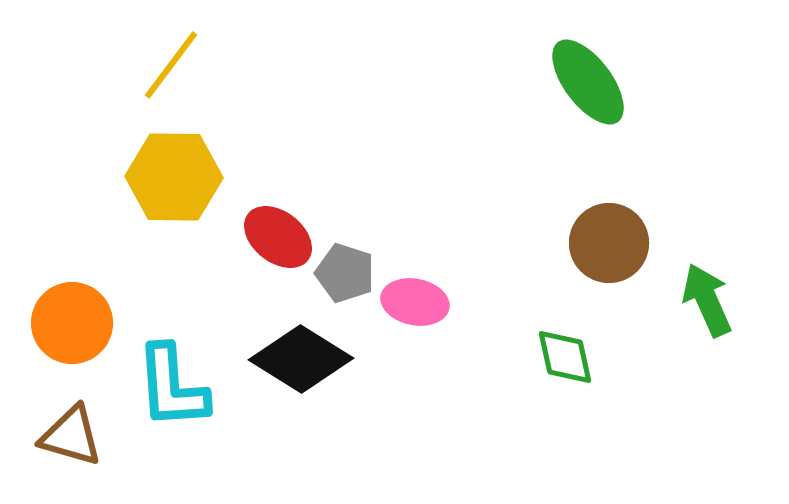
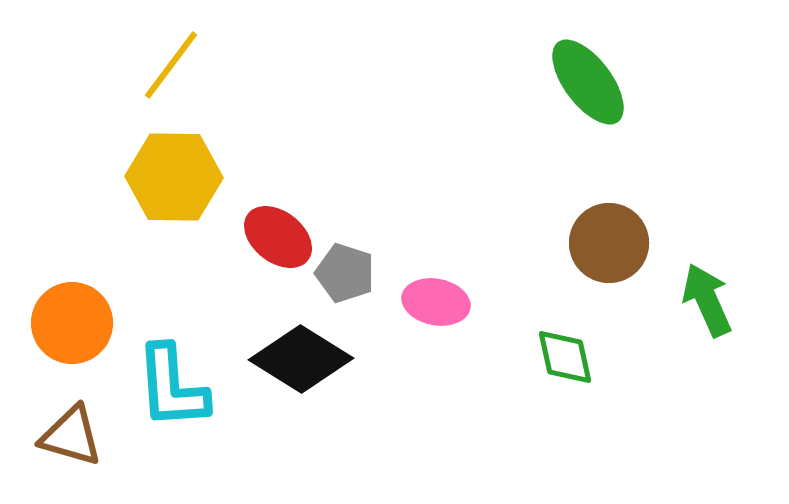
pink ellipse: moved 21 px right
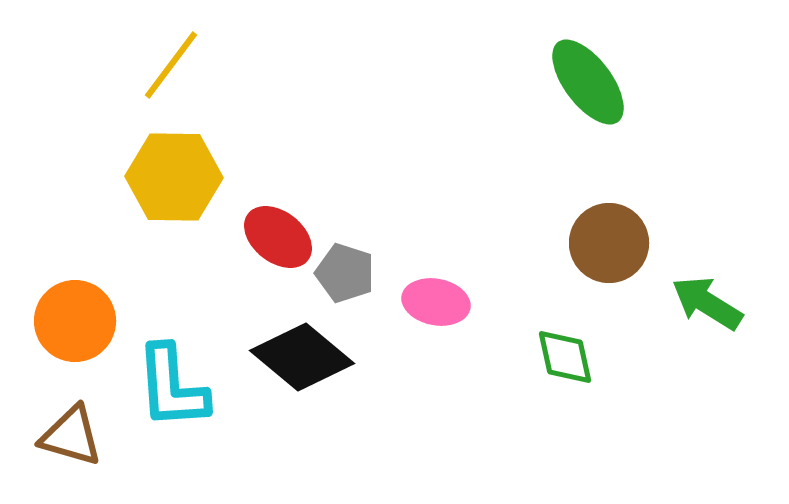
green arrow: moved 3 px down; rotated 34 degrees counterclockwise
orange circle: moved 3 px right, 2 px up
black diamond: moved 1 px right, 2 px up; rotated 8 degrees clockwise
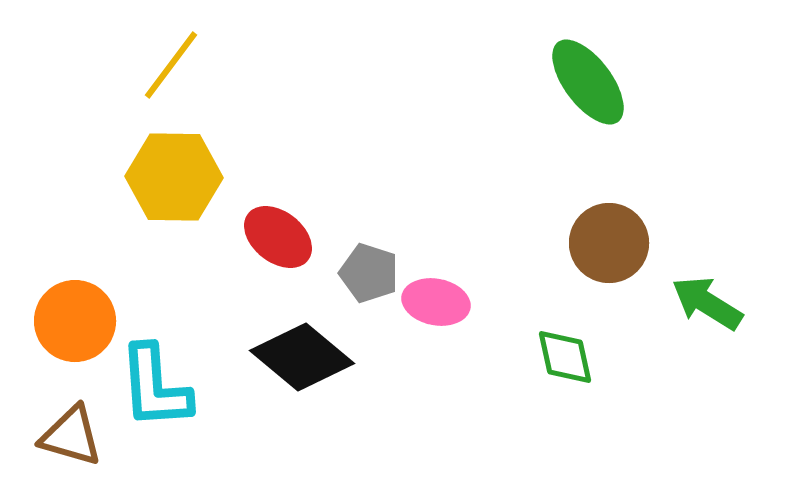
gray pentagon: moved 24 px right
cyan L-shape: moved 17 px left
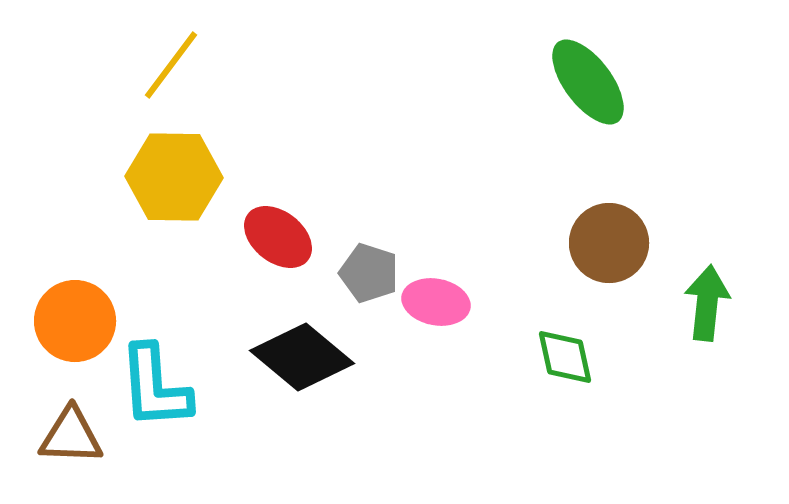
green arrow: rotated 64 degrees clockwise
brown triangle: rotated 14 degrees counterclockwise
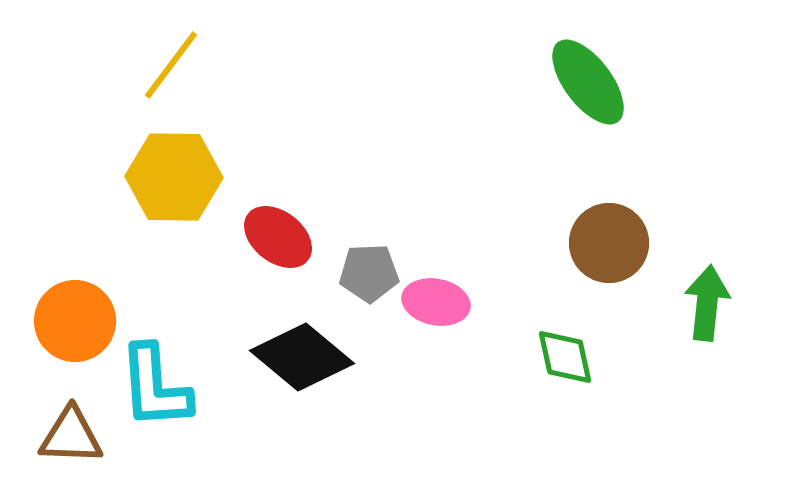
gray pentagon: rotated 20 degrees counterclockwise
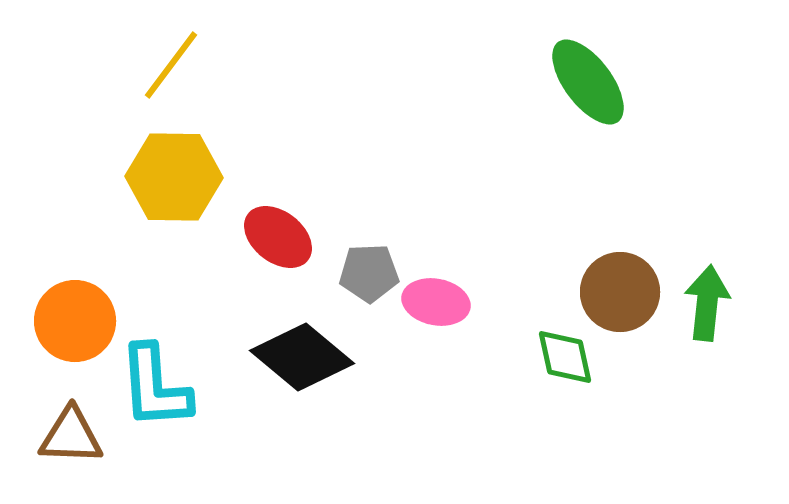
brown circle: moved 11 px right, 49 px down
